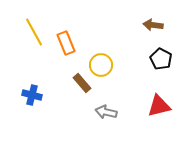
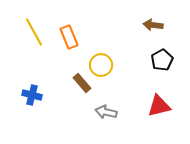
orange rectangle: moved 3 px right, 6 px up
black pentagon: moved 1 px right, 1 px down; rotated 15 degrees clockwise
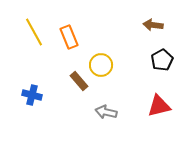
brown rectangle: moved 3 px left, 2 px up
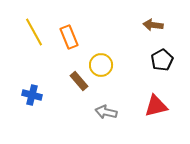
red triangle: moved 3 px left
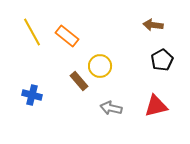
yellow line: moved 2 px left
orange rectangle: moved 2 px left, 1 px up; rotated 30 degrees counterclockwise
yellow circle: moved 1 px left, 1 px down
gray arrow: moved 5 px right, 4 px up
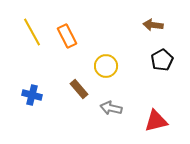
orange rectangle: rotated 25 degrees clockwise
yellow circle: moved 6 px right
brown rectangle: moved 8 px down
red triangle: moved 15 px down
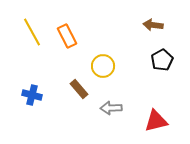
yellow circle: moved 3 px left
gray arrow: rotated 15 degrees counterclockwise
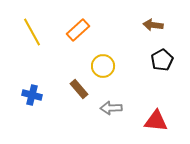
orange rectangle: moved 11 px right, 6 px up; rotated 75 degrees clockwise
red triangle: rotated 20 degrees clockwise
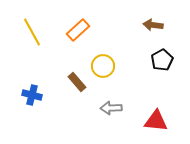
brown rectangle: moved 2 px left, 7 px up
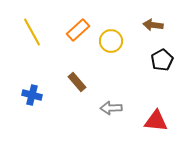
yellow circle: moved 8 px right, 25 px up
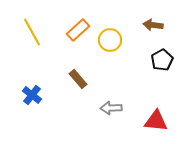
yellow circle: moved 1 px left, 1 px up
brown rectangle: moved 1 px right, 3 px up
blue cross: rotated 24 degrees clockwise
